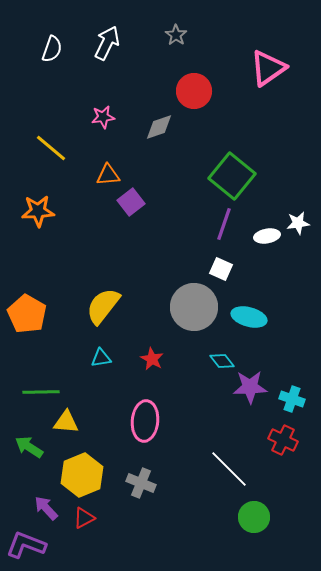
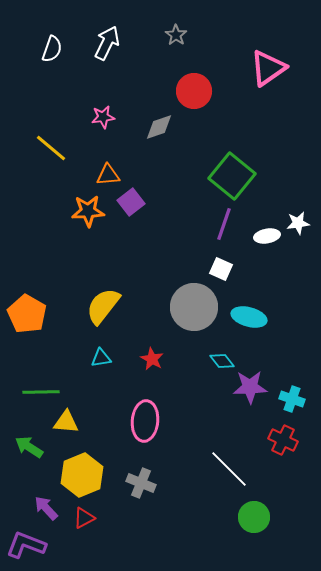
orange star: moved 50 px right
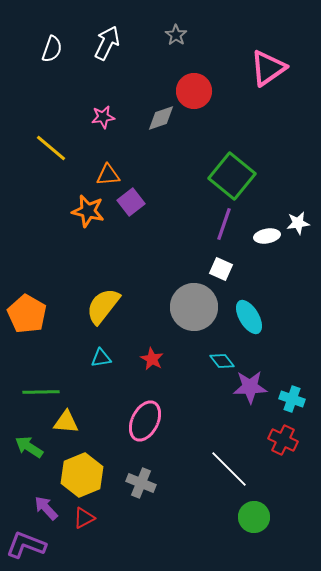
gray diamond: moved 2 px right, 9 px up
orange star: rotated 16 degrees clockwise
cyan ellipse: rotated 44 degrees clockwise
pink ellipse: rotated 21 degrees clockwise
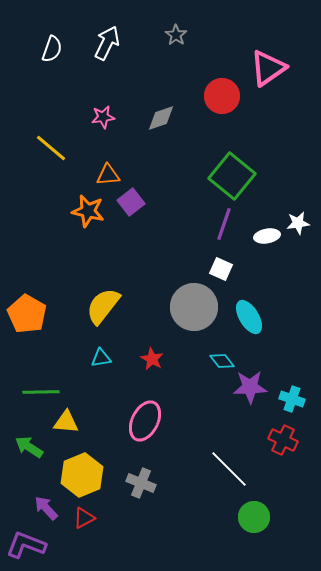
red circle: moved 28 px right, 5 px down
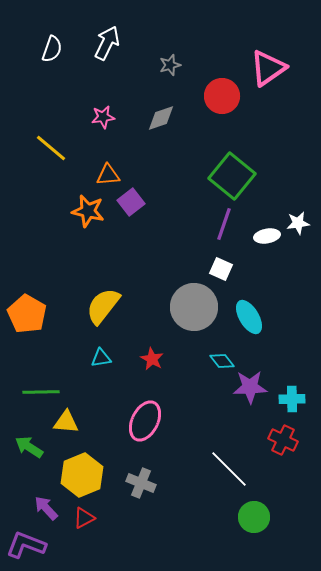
gray star: moved 6 px left, 30 px down; rotated 20 degrees clockwise
cyan cross: rotated 20 degrees counterclockwise
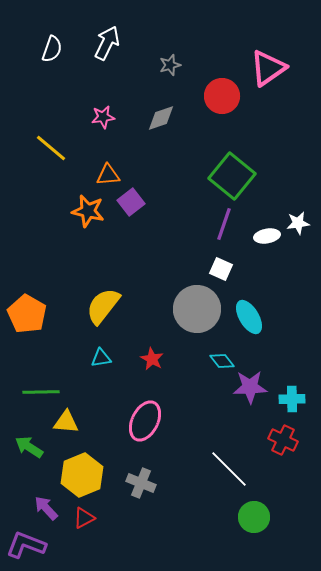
gray circle: moved 3 px right, 2 px down
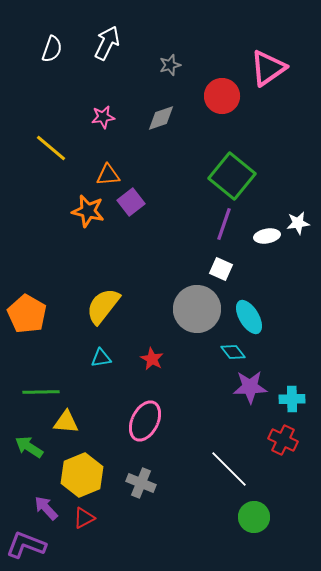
cyan diamond: moved 11 px right, 9 px up
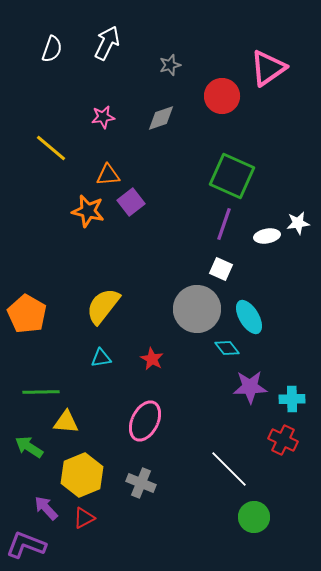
green square: rotated 15 degrees counterclockwise
cyan diamond: moved 6 px left, 4 px up
